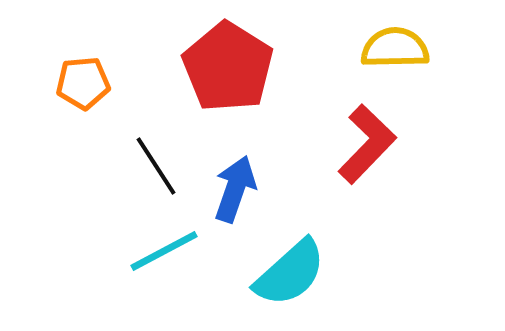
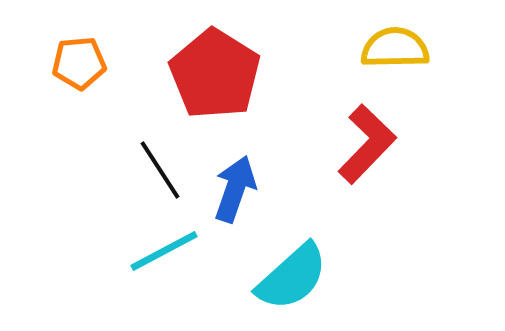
red pentagon: moved 13 px left, 7 px down
orange pentagon: moved 4 px left, 20 px up
black line: moved 4 px right, 4 px down
cyan semicircle: moved 2 px right, 4 px down
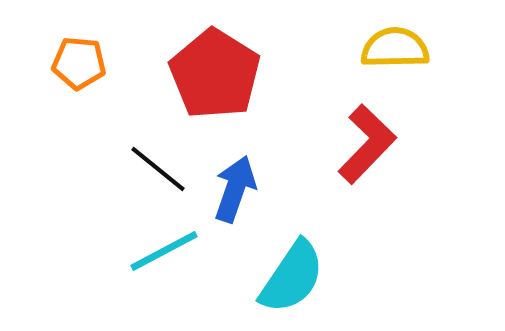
orange pentagon: rotated 10 degrees clockwise
black line: moved 2 px left, 1 px up; rotated 18 degrees counterclockwise
cyan semicircle: rotated 14 degrees counterclockwise
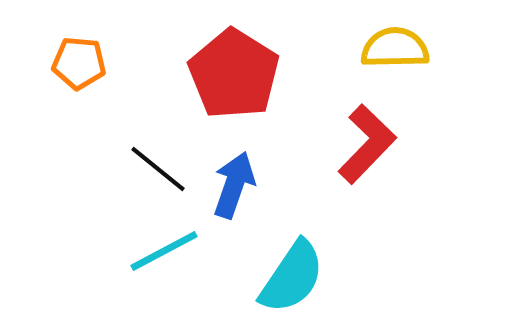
red pentagon: moved 19 px right
blue arrow: moved 1 px left, 4 px up
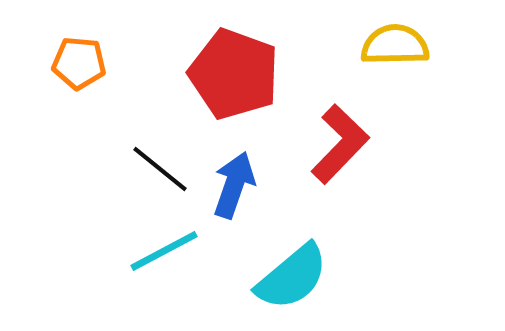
yellow semicircle: moved 3 px up
red pentagon: rotated 12 degrees counterclockwise
red L-shape: moved 27 px left
black line: moved 2 px right
cyan semicircle: rotated 16 degrees clockwise
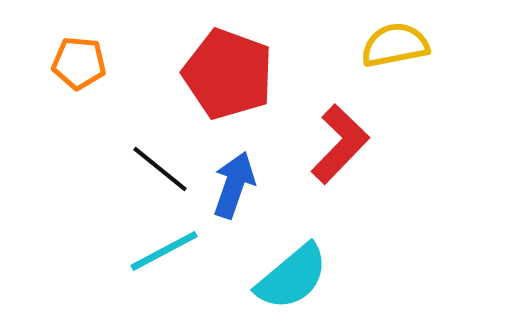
yellow semicircle: rotated 10 degrees counterclockwise
red pentagon: moved 6 px left
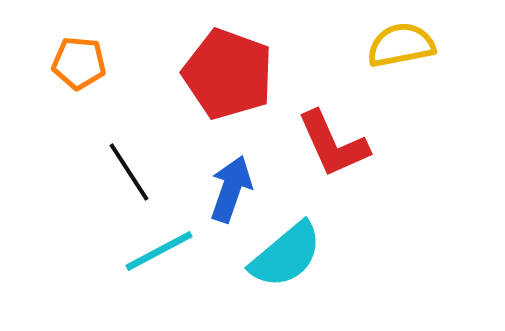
yellow semicircle: moved 6 px right
red L-shape: moved 7 px left; rotated 112 degrees clockwise
black line: moved 31 px left, 3 px down; rotated 18 degrees clockwise
blue arrow: moved 3 px left, 4 px down
cyan line: moved 5 px left
cyan semicircle: moved 6 px left, 22 px up
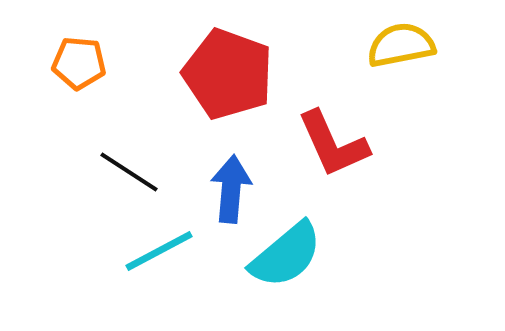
black line: rotated 24 degrees counterclockwise
blue arrow: rotated 14 degrees counterclockwise
